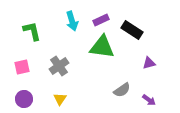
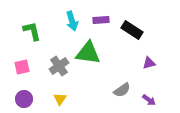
purple rectangle: rotated 21 degrees clockwise
green triangle: moved 14 px left, 6 px down
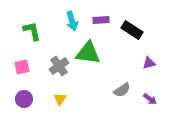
purple arrow: moved 1 px right, 1 px up
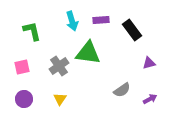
black rectangle: rotated 20 degrees clockwise
purple arrow: rotated 64 degrees counterclockwise
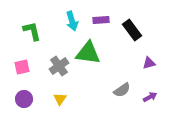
purple arrow: moved 2 px up
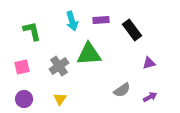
green triangle: moved 1 px right, 1 px down; rotated 12 degrees counterclockwise
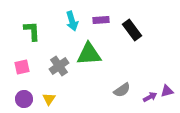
green L-shape: rotated 10 degrees clockwise
purple triangle: moved 18 px right, 28 px down
yellow triangle: moved 11 px left
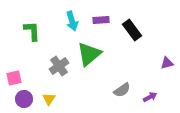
green triangle: rotated 36 degrees counterclockwise
pink square: moved 8 px left, 11 px down
purple triangle: moved 28 px up
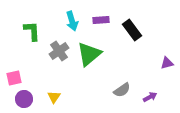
gray cross: moved 15 px up
yellow triangle: moved 5 px right, 2 px up
